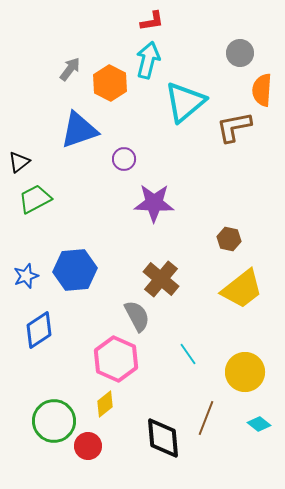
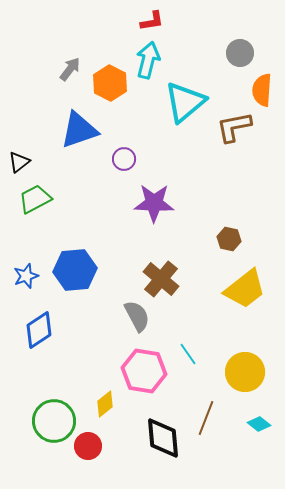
yellow trapezoid: moved 3 px right
pink hexagon: moved 28 px right, 12 px down; rotated 15 degrees counterclockwise
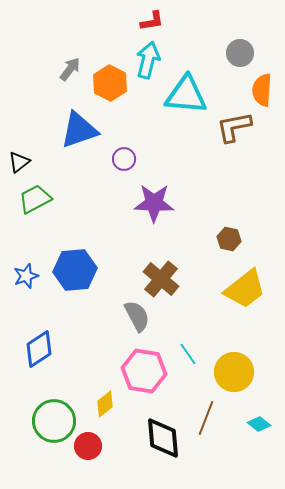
cyan triangle: moved 1 px right, 7 px up; rotated 45 degrees clockwise
blue diamond: moved 19 px down
yellow circle: moved 11 px left
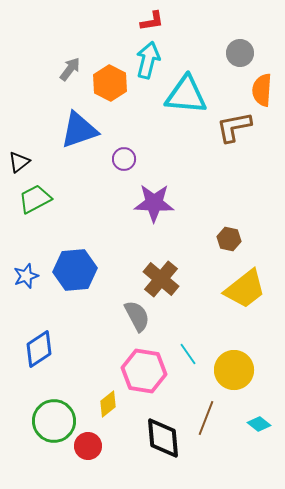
yellow circle: moved 2 px up
yellow diamond: moved 3 px right
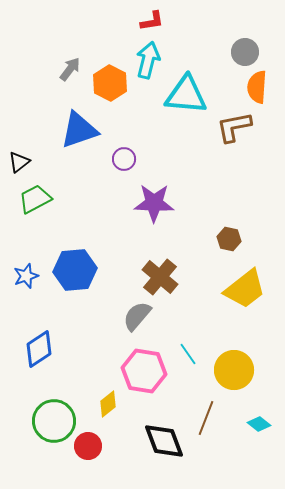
gray circle: moved 5 px right, 1 px up
orange semicircle: moved 5 px left, 3 px up
brown cross: moved 1 px left, 2 px up
gray semicircle: rotated 112 degrees counterclockwise
black diamond: moved 1 px right, 3 px down; rotated 15 degrees counterclockwise
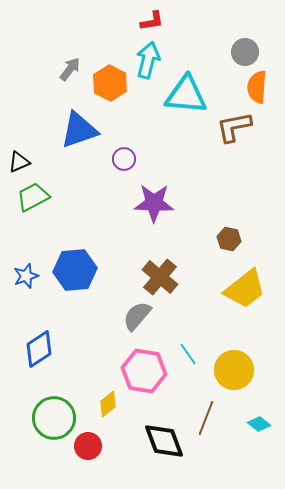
black triangle: rotated 15 degrees clockwise
green trapezoid: moved 2 px left, 2 px up
green circle: moved 3 px up
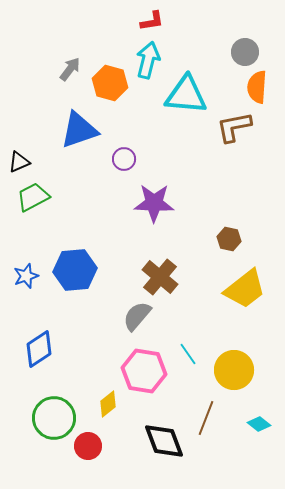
orange hexagon: rotated 12 degrees counterclockwise
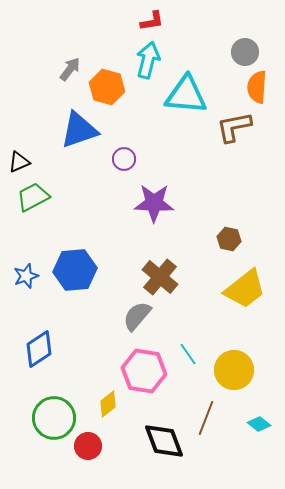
orange hexagon: moved 3 px left, 4 px down
